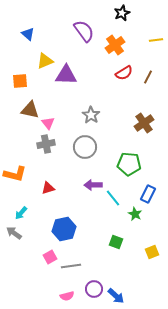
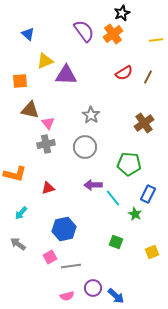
orange cross: moved 2 px left, 11 px up
gray arrow: moved 4 px right, 11 px down
purple circle: moved 1 px left, 1 px up
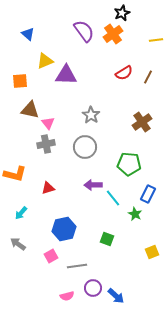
brown cross: moved 2 px left, 1 px up
green square: moved 9 px left, 3 px up
pink square: moved 1 px right, 1 px up
gray line: moved 6 px right
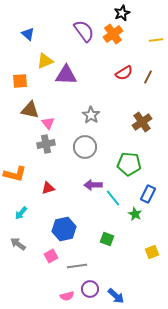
purple circle: moved 3 px left, 1 px down
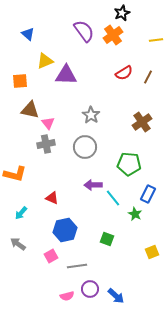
orange cross: moved 1 px down
red triangle: moved 4 px right, 10 px down; rotated 40 degrees clockwise
blue hexagon: moved 1 px right, 1 px down
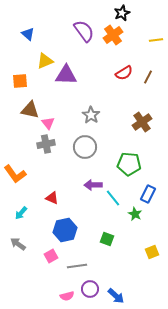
orange L-shape: rotated 40 degrees clockwise
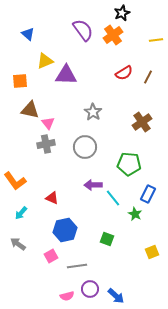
purple semicircle: moved 1 px left, 1 px up
gray star: moved 2 px right, 3 px up
orange L-shape: moved 7 px down
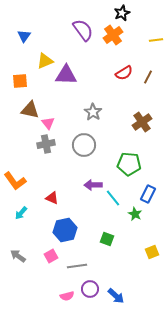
blue triangle: moved 4 px left, 2 px down; rotated 24 degrees clockwise
gray circle: moved 1 px left, 2 px up
gray arrow: moved 12 px down
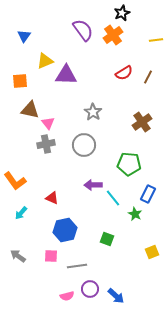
pink square: rotated 32 degrees clockwise
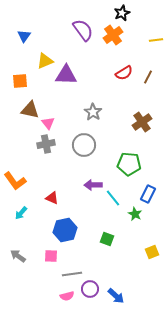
gray line: moved 5 px left, 8 px down
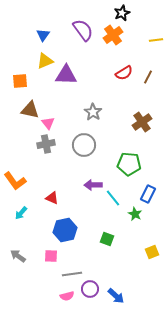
blue triangle: moved 19 px right, 1 px up
